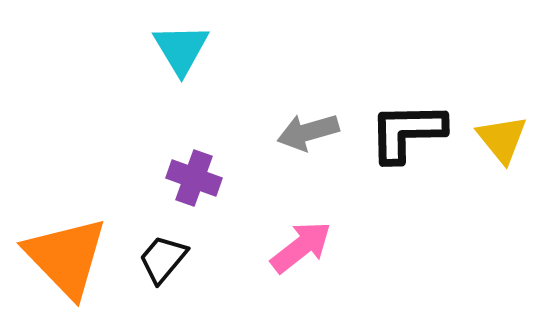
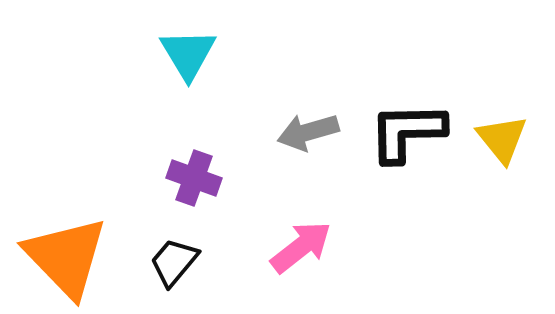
cyan triangle: moved 7 px right, 5 px down
black trapezoid: moved 11 px right, 3 px down
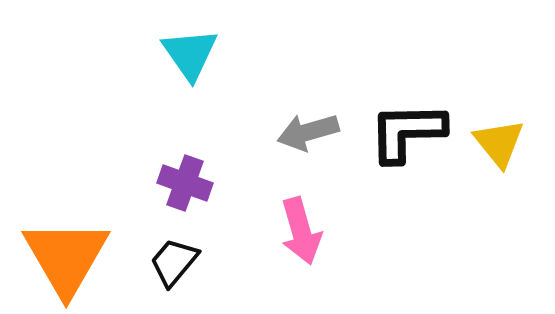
cyan triangle: moved 2 px right; rotated 4 degrees counterclockwise
yellow triangle: moved 3 px left, 4 px down
purple cross: moved 9 px left, 5 px down
pink arrow: moved 16 px up; rotated 112 degrees clockwise
orange triangle: rotated 14 degrees clockwise
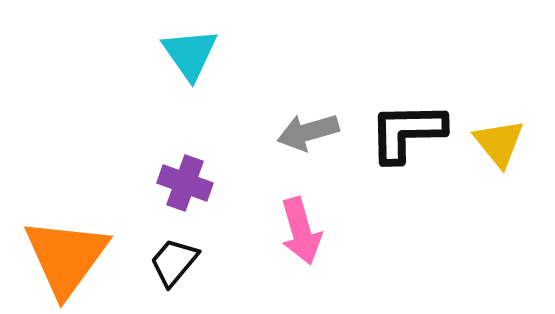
orange triangle: rotated 6 degrees clockwise
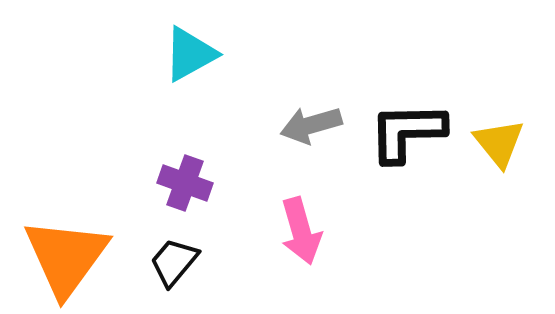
cyan triangle: rotated 36 degrees clockwise
gray arrow: moved 3 px right, 7 px up
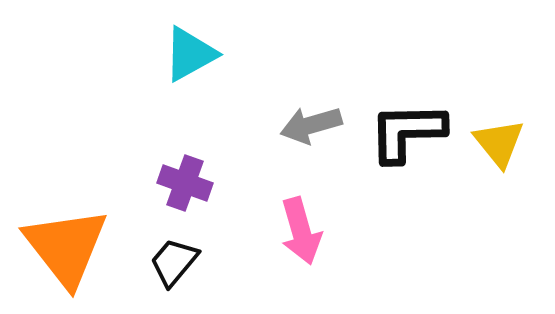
orange triangle: moved 10 px up; rotated 14 degrees counterclockwise
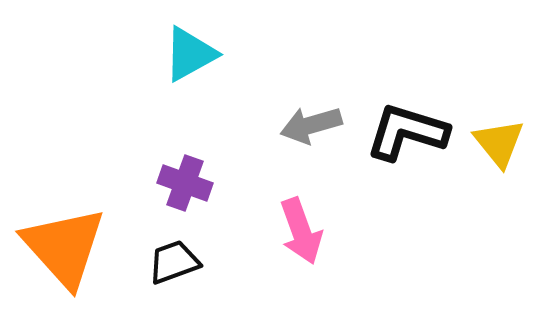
black L-shape: rotated 18 degrees clockwise
pink arrow: rotated 4 degrees counterclockwise
orange triangle: moved 2 px left; rotated 4 degrees counterclockwise
black trapezoid: rotated 30 degrees clockwise
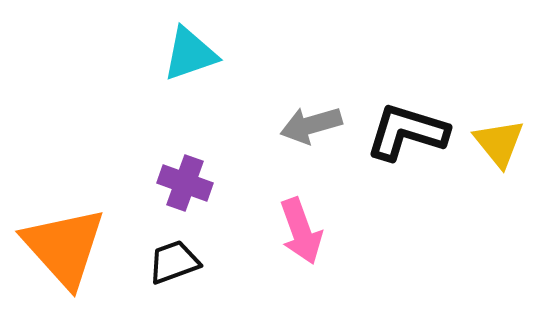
cyan triangle: rotated 10 degrees clockwise
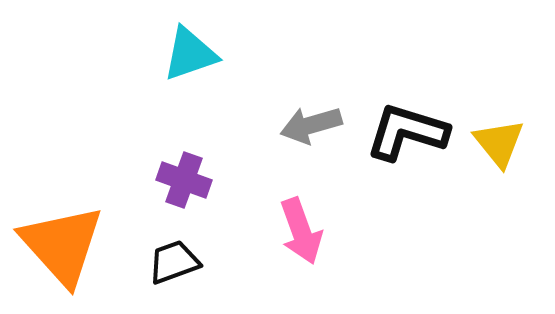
purple cross: moved 1 px left, 3 px up
orange triangle: moved 2 px left, 2 px up
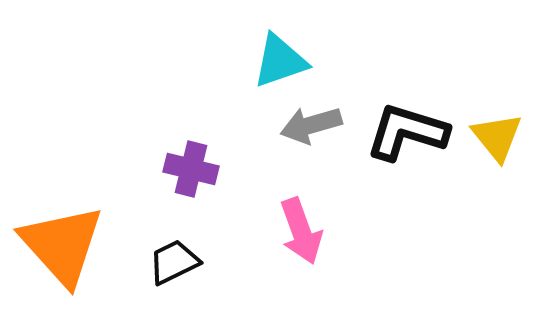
cyan triangle: moved 90 px right, 7 px down
yellow triangle: moved 2 px left, 6 px up
purple cross: moved 7 px right, 11 px up; rotated 6 degrees counterclockwise
black trapezoid: rotated 6 degrees counterclockwise
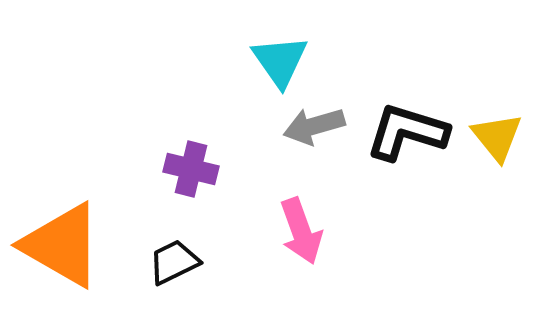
cyan triangle: rotated 46 degrees counterclockwise
gray arrow: moved 3 px right, 1 px down
orange triangle: rotated 18 degrees counterclockwise
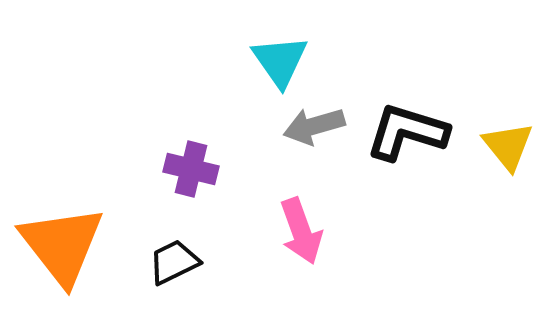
yellow triangle: moved 11 px right, 9 px down
orange triangle: rotated 22 degrees clockwise
